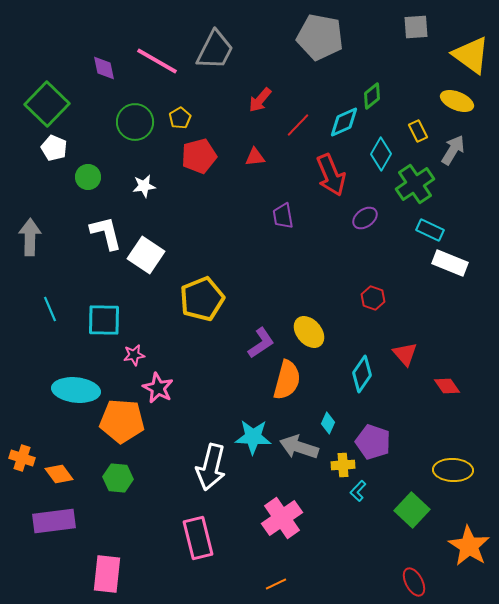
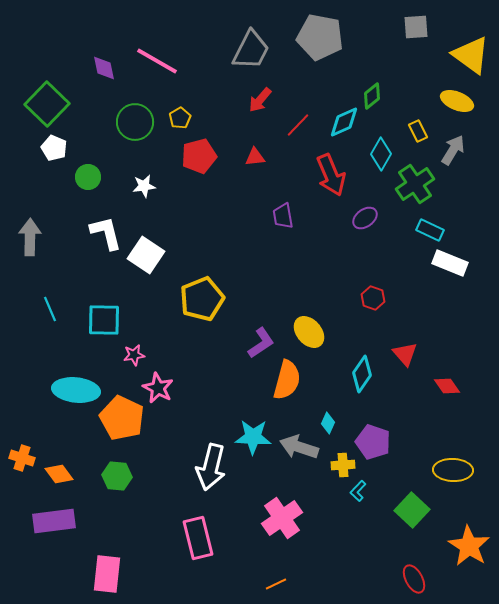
gray trapezoid at (215, 50): moved 36 px right
orange pentagon at (122, 421): moved 3 px up; rotated 21 degrees clockwise
green hexagon at (118, 478): moved 1 px left, 2 px up
red ellipse at (414, 582): moved 3 px up
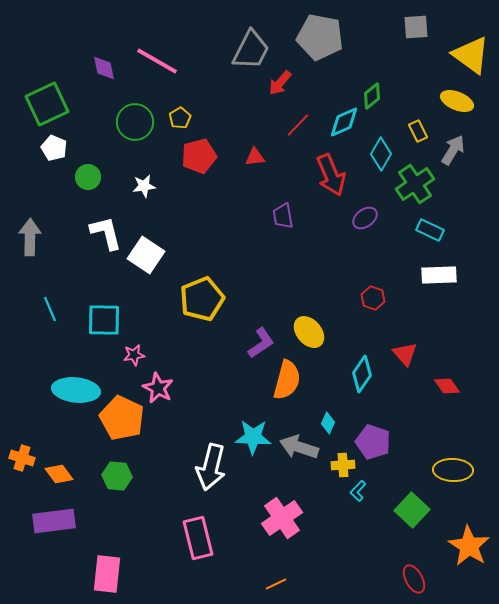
red arrow at (260, 100): moved 20 px right, 17 px up
green square at (47, 104): rotated 21 degrees clockwise
white rectangle at (450, 263): moved 11 px left, 12 px down; rotated 24 degrees counterclockwise
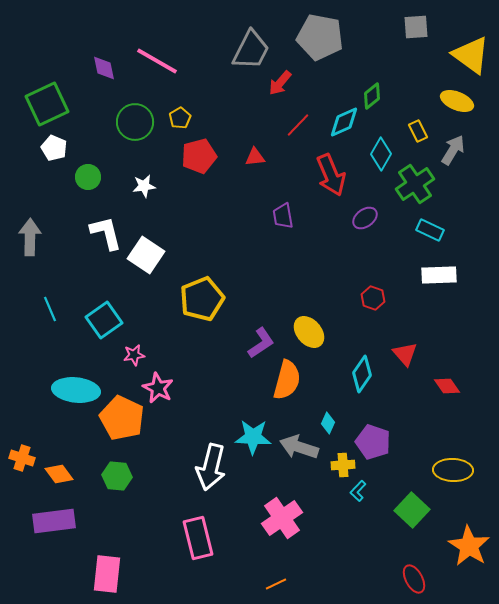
cyan square at (104, 320): rotated 36 degrees counterclockwise
